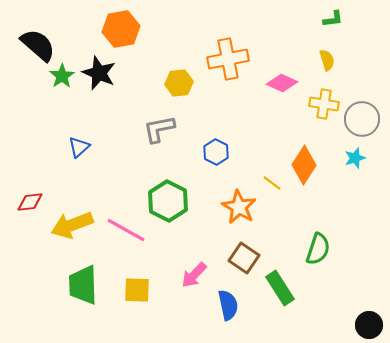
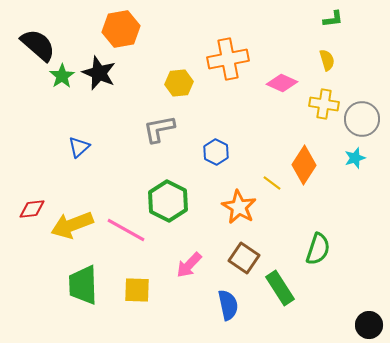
red diamond: moved 2 px right, 7 px down
pink arrow: moved 5 px left, 10 px up
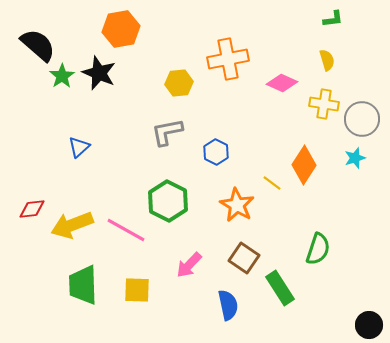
gray L-shape: moved 8 px right, 3 px down
orange star: moved 2 px left, 2 px up
